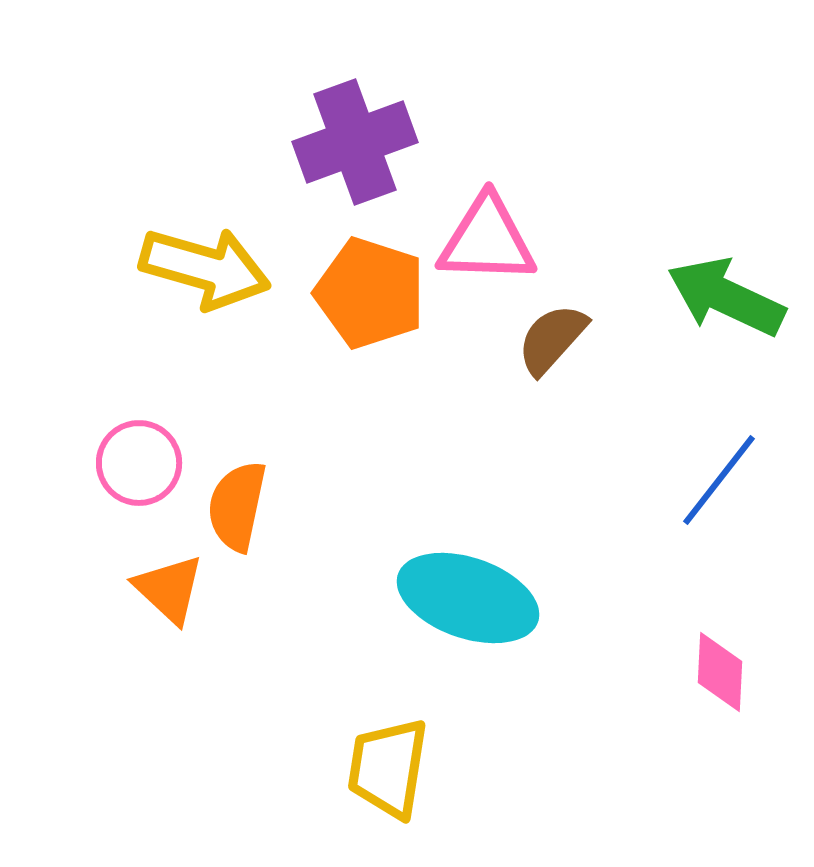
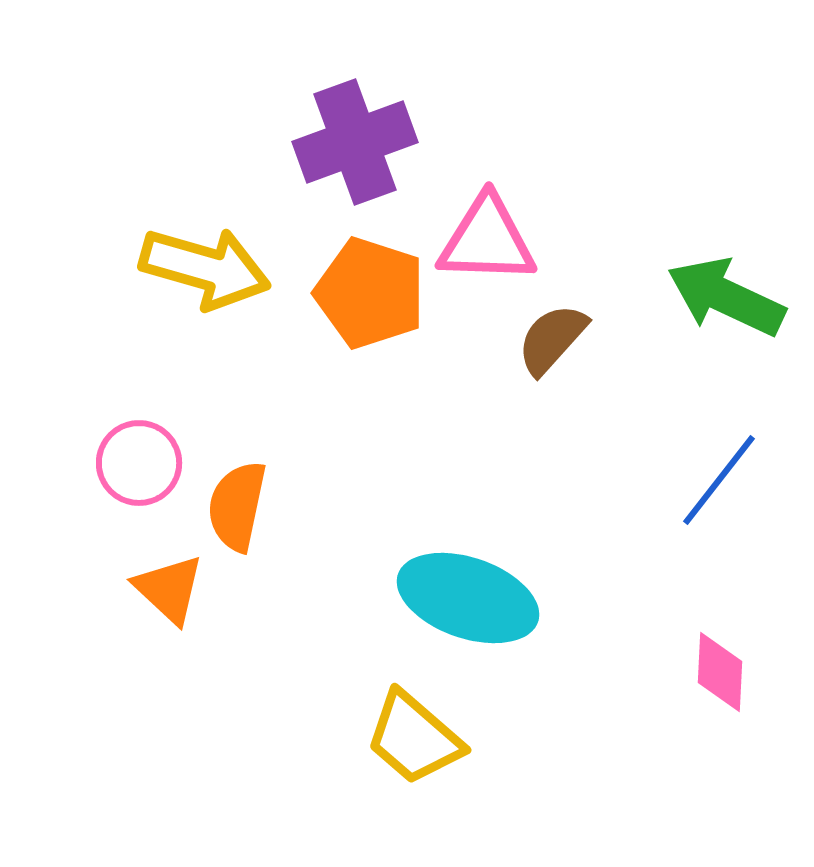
yellow trapezoid: moved 26 px right, 30 px up; rotated 58 degrees counterclockwise
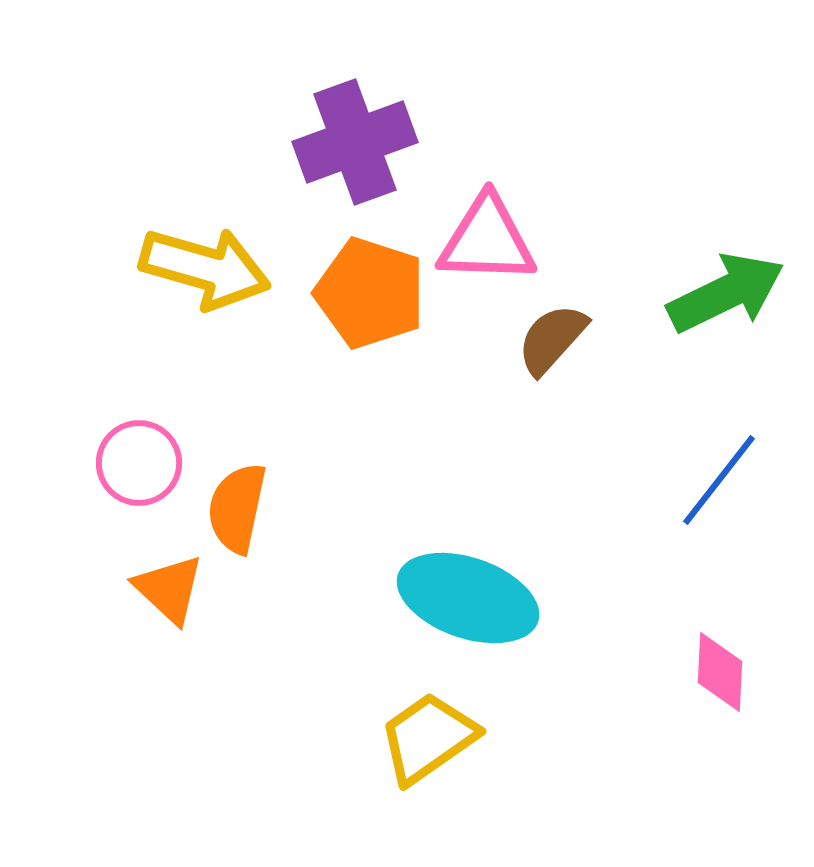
green arrow: moved 4 px up; rotated 129 degrees clockwise
orange semicircle: moved 2 px down
yellow trapezoid: moved 14 px right; rotated 104 degrees clockwise
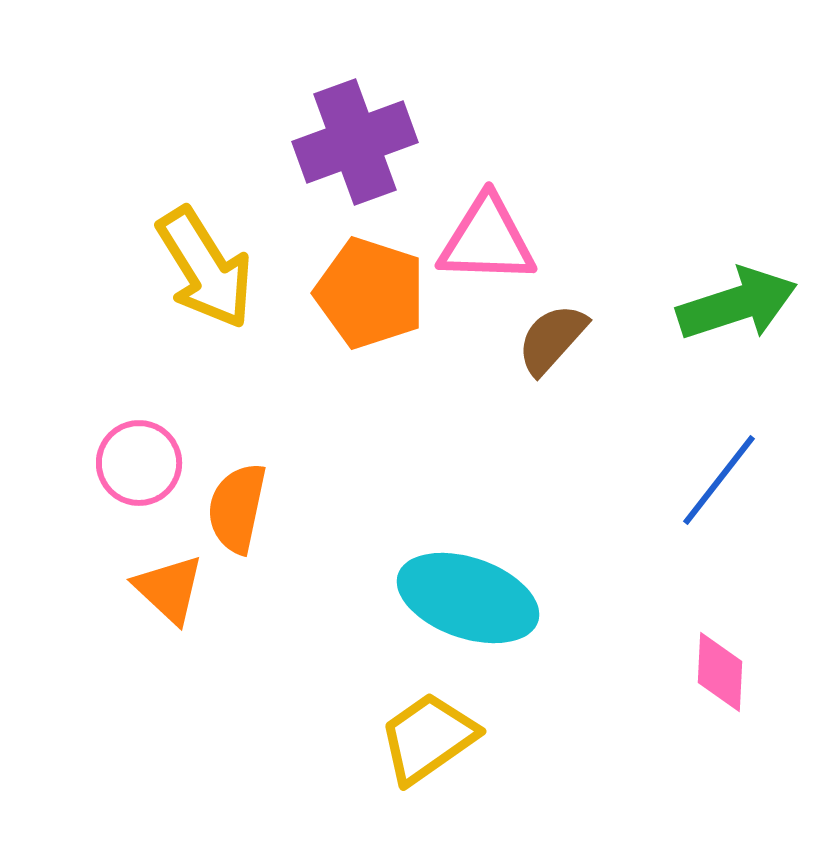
yellow arrow: rotated 42 degrees clockwise
green arrow: moved 11 px right, 11 px down; rotated 8 degrees clockwise
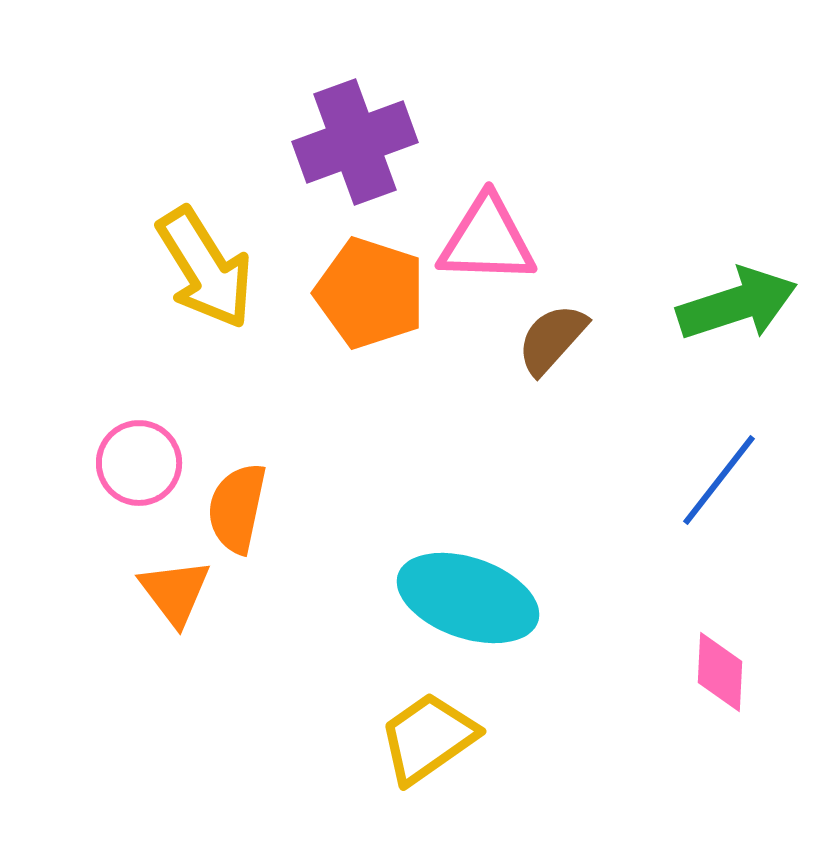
orange triangle: moved 6 px right, 3 px down; rotated 10 degrees clockwise
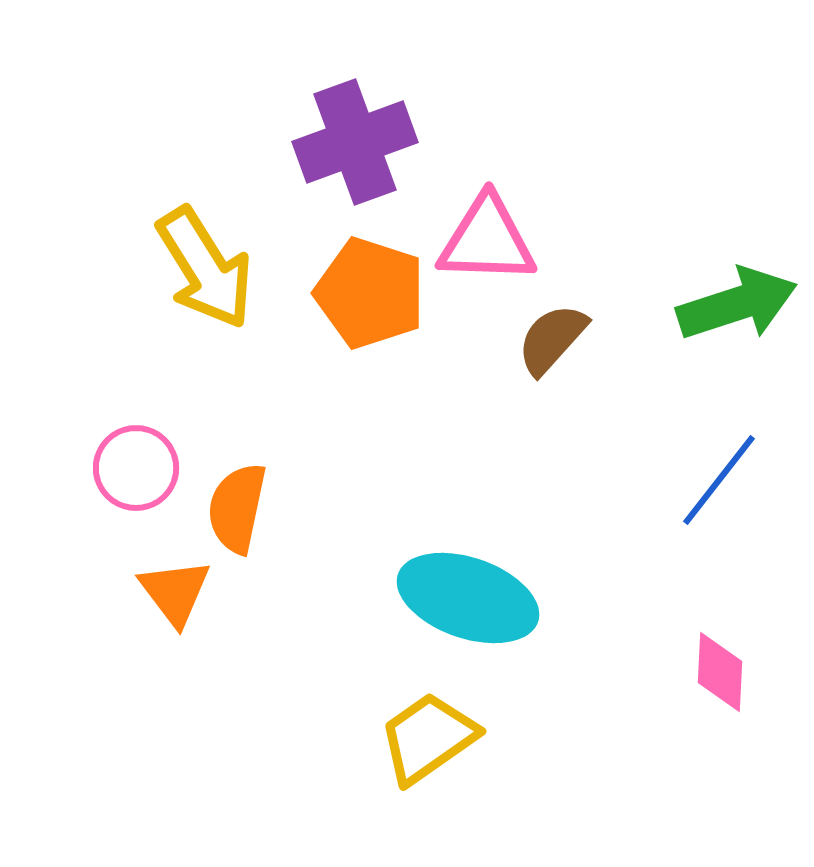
pink circle: moved 3 px left, 5 px down
